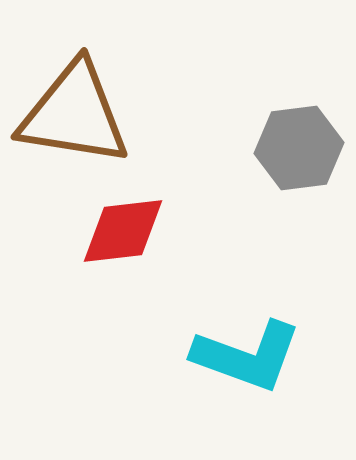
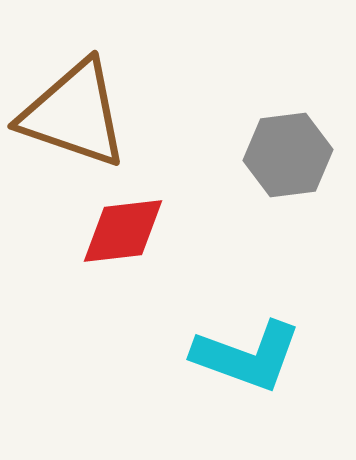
brown triangle: rotated 10 degrees clockwise
gray hexagon: moved 11 px left, 7 px down
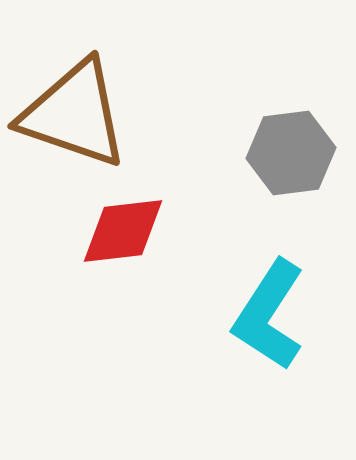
gray hexagon: moved 3 px right, 2 px up
cyan L-shape: moved 22 px right, 41 px up; rotated 103 degrees clockwise
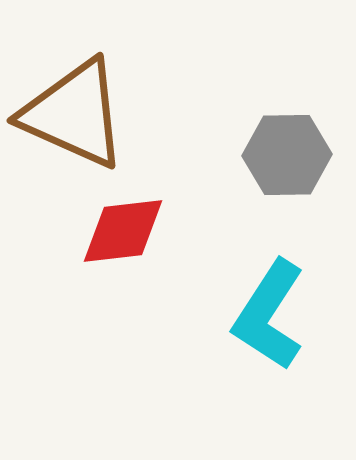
brown triangle: rotated 5 degrees clockwise
gray hexagon: moved 4 px left, 2 px down; rotated 6 degrees clockwise
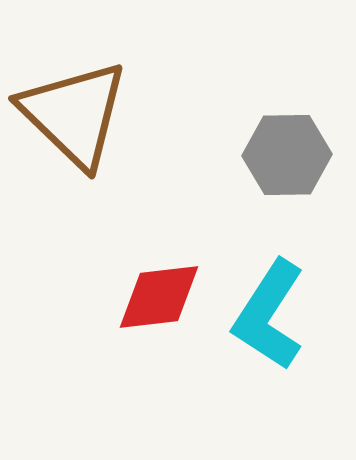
brown triangle: rotated 20 degrees clockwise
red diamond: moved 36 px right, 66 px down
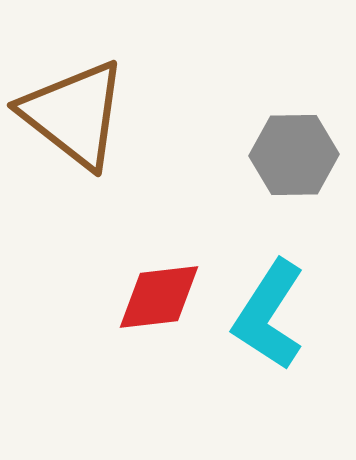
brown triangle: rotated 6 degrees counterclockwise
gray hexagon: moved 7 px right
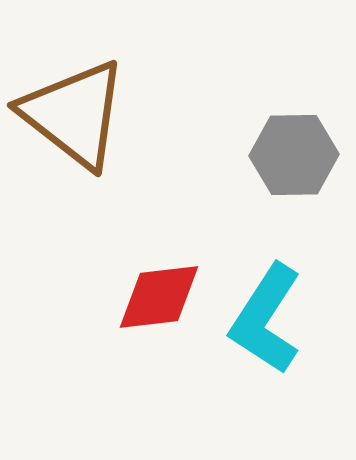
cyan L-shape: moved 3 px left, 4 px down
